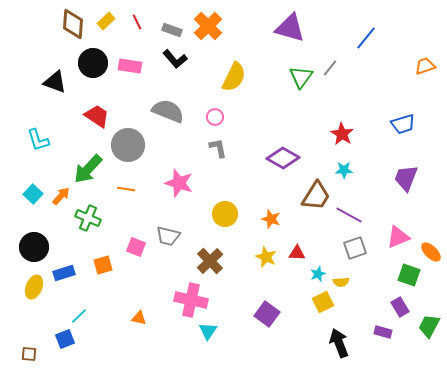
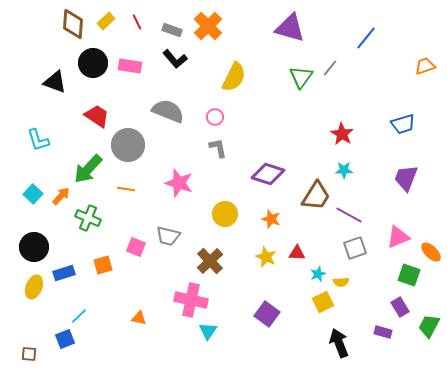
purple diamond at (283, 158): moved 15 px left, 16 px down; rotated 12 degrees counterclockwise
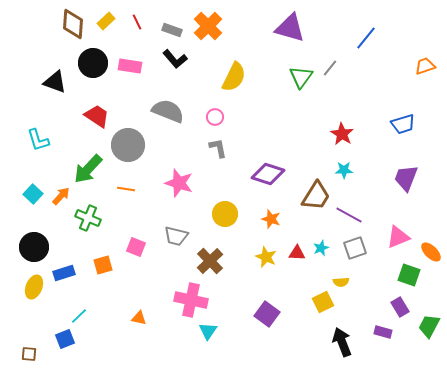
gray trapezoid at (168, 236): moved 8 px right
cyan star at (318, 274): moved 3 px right, 26 px up
black arrow at (339, 343): moved 3 px right, 1 px up
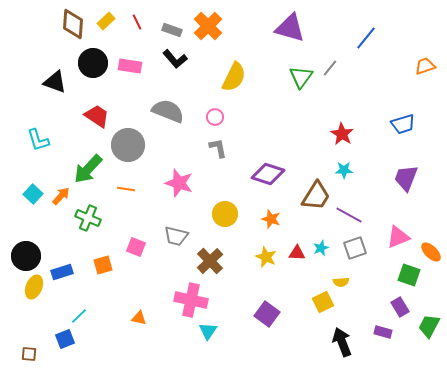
black circle at (34, 247): moved 8 px left, 9 px down
blue rectangle at (64, 273): moved 2 px left, 1 px up
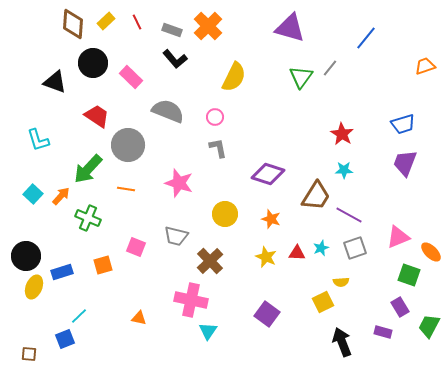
pink rectangle at (130, 66): moved 1 px right, 11 px down; rotated 35 degrees clockwise
purple trapezoid at (406, 178): moved 1 px left, 15 px up
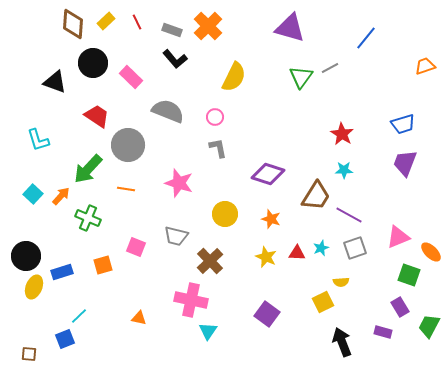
gray line at (330, 68): rotated 24 degrees clockwise
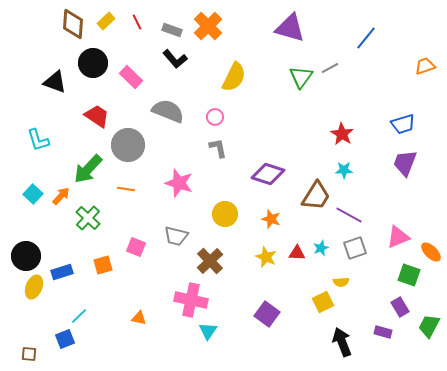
green cross at (88, 218): rotated 20 degrees clockwise
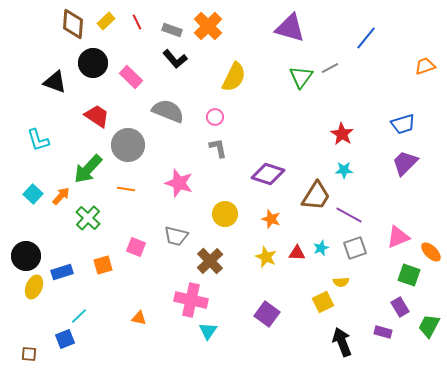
purple trapezoid at (405, 163): rotated 24 degrees clockwise
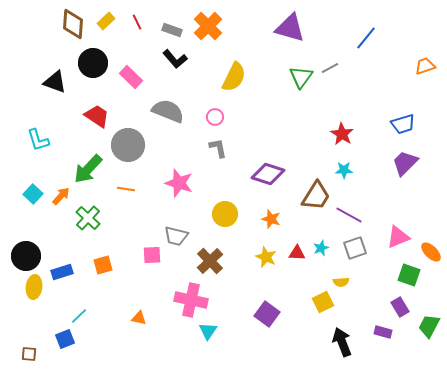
pink square at (136, 247): moved 16 px right, 8 px down; rotated 24 degrees counterclockwise
yellow ellipse at (34, 287): rotated 15 degrees counterclockwise
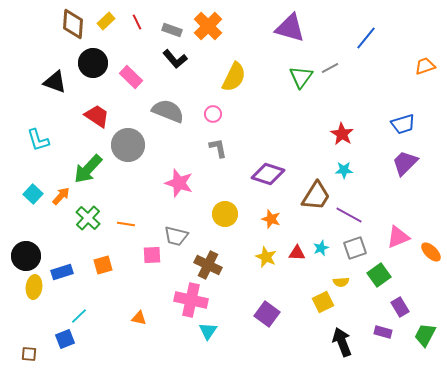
pink circle at (215, 117): moved 2 px left, 3 px up
orange line at (126, 189): moved 35 px down
brown cross at (210, 261): moved 2 px left, 4 px down; rotated 20 degrees counterclockwise
green square at (409, 275): moved 30 px left; rotated 35 degrees clockwise
green trapezoid at (429, 326): moved 4 px left, 9 px down
